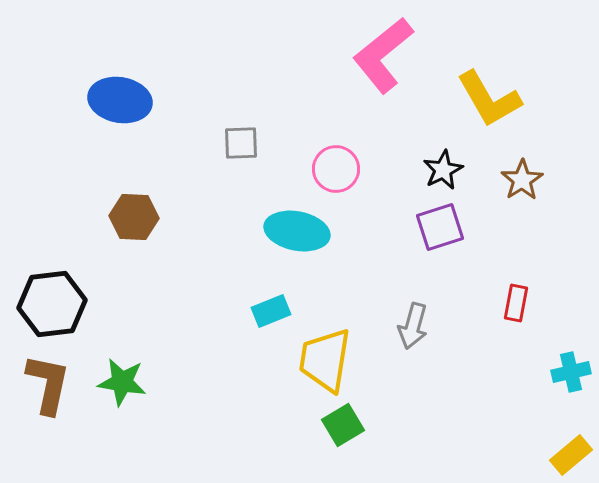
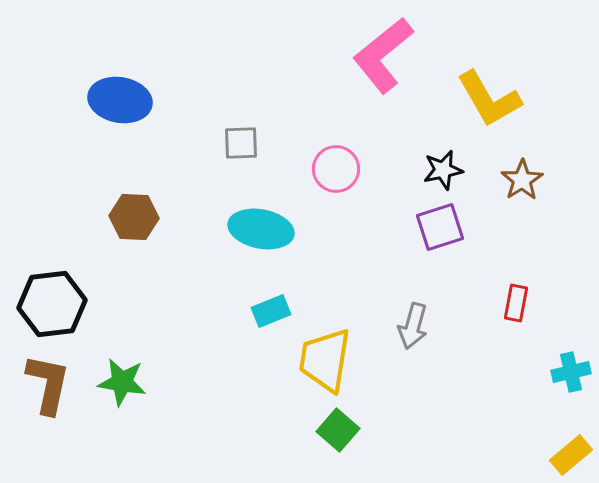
black star: rotated 15 degrees clockwise
cyan ellipse: moved 36 px left, 2 px up
green square: moved 5 px left, 5 px down; rotated 18 degrees counterclockwise
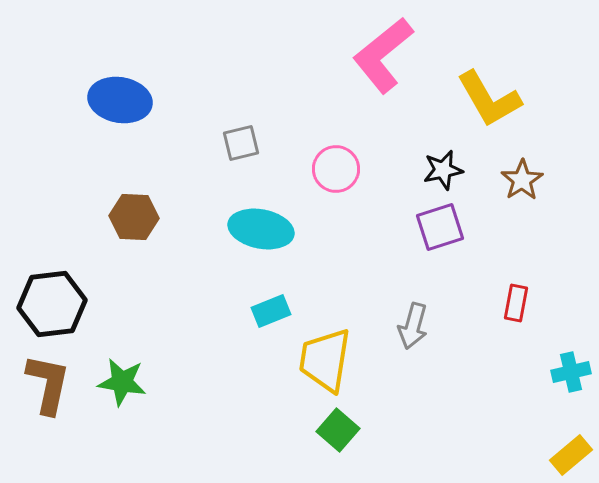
gray square: rotated 12 degrees counterclockwise
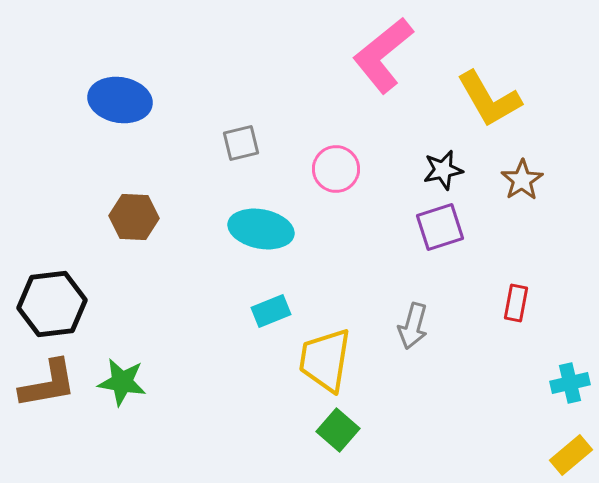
cyan cross: moved 1 px left, 11 px down
brown L-shape: rotated 68 degrees clockwise
